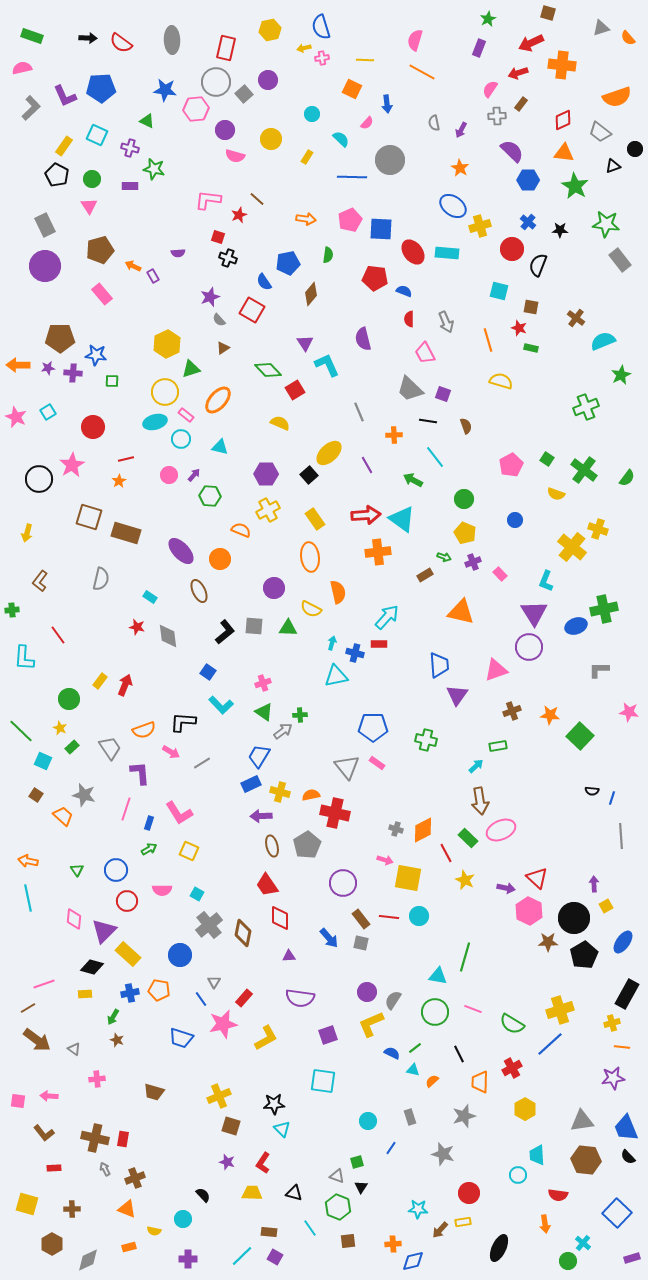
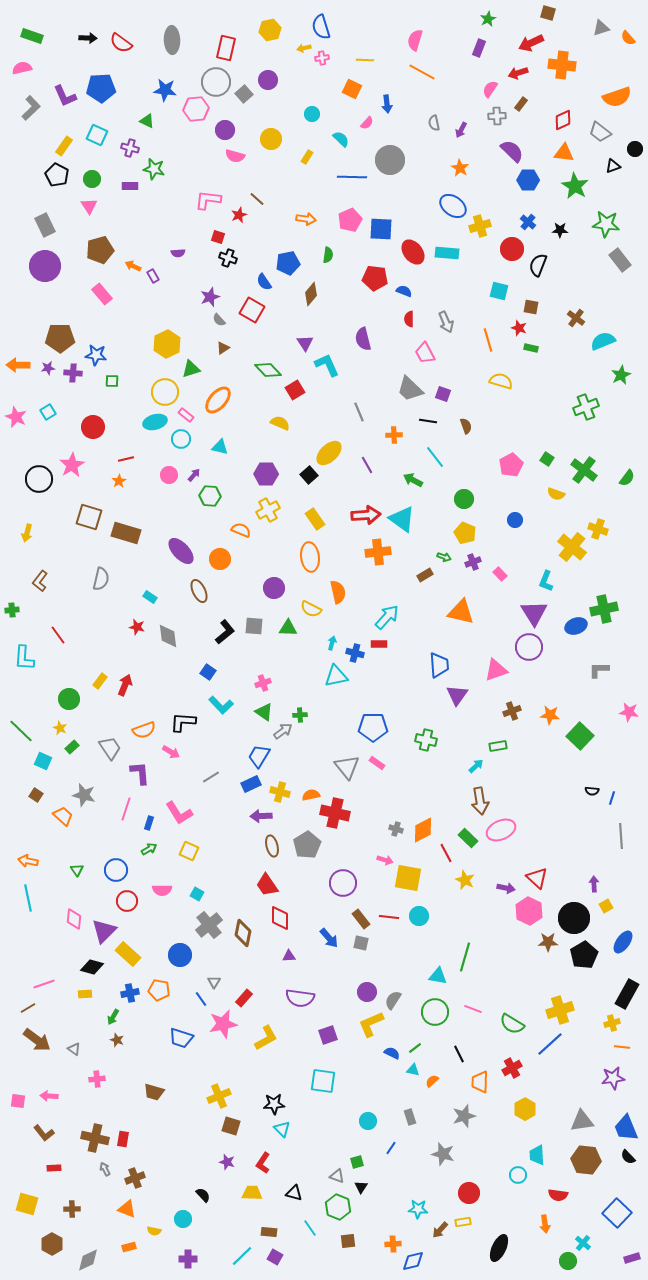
gray line at (202, 763): moved 9 px right, 14 px down
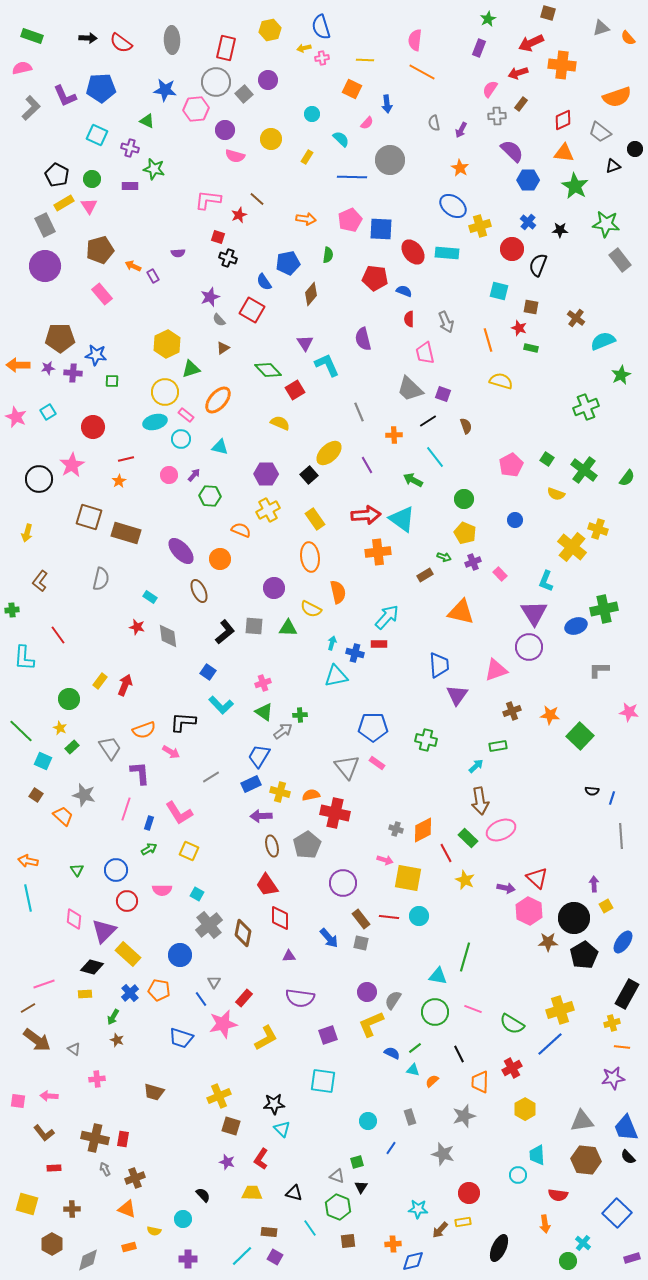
pink semicircle at (415, 40): rotated 10 degrees counterclockwise
yellow rectangle at (64, 146): moved 57 px down; rotated 24 degrees clockwise
pink trapezoid at (425, 353): rotated 15 degrees clockwise
black line at (428, 421): rotated 42 degrees counterclockwise
blue cross at (130, 993): rotated 30 degrees counterclockwise
red L-shape at (263, 1163): moved 2 px left, 4 px up
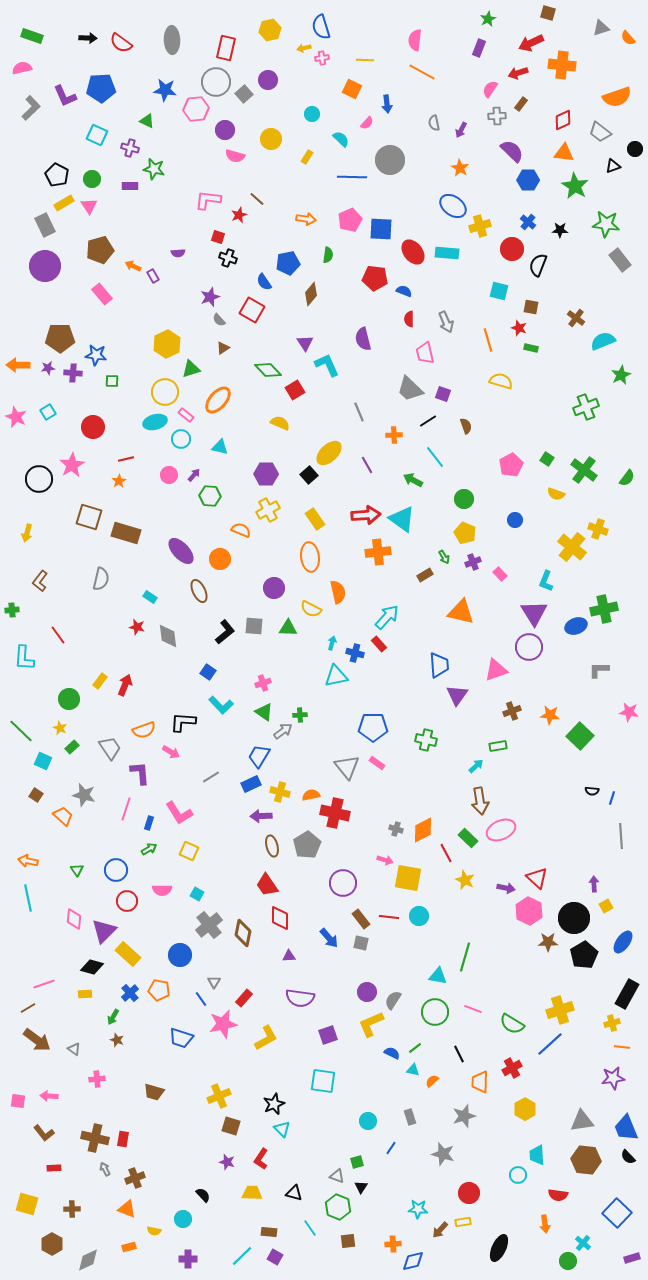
green arrow at (444, 557): rotated 40 degrees clockwise
red rectangle at (379, 644): rotated 49 degrees clockwise
black star at (274, 1104): rotated 20 degrees counterclockwise
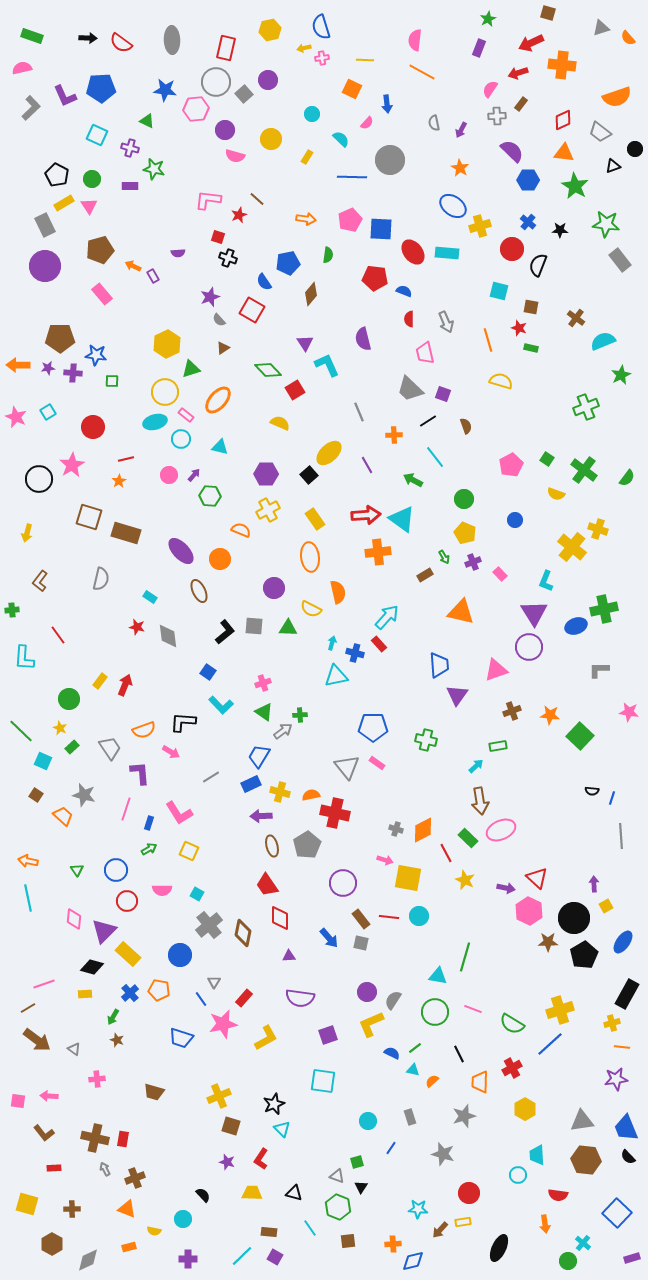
purple star at (613, 1078): moved 3 px right, 1 px down
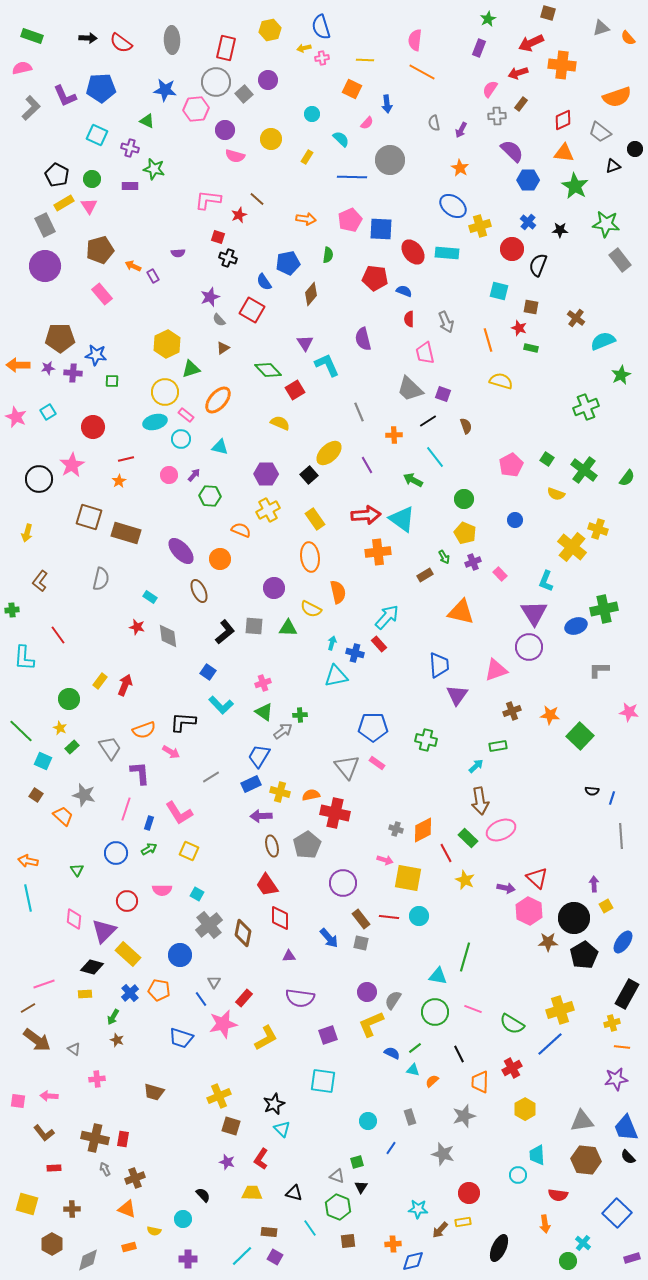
blue circle at (116, 870): moved 17 px up
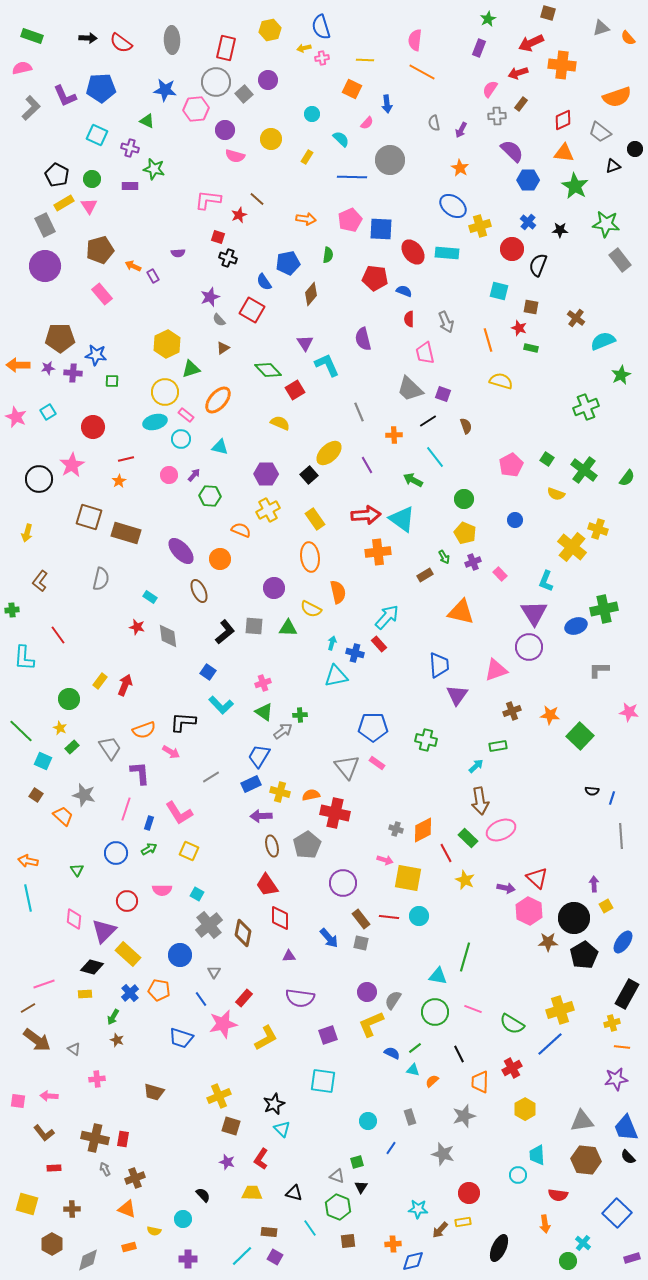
gray triangle at (214, 982): moved 10 px up
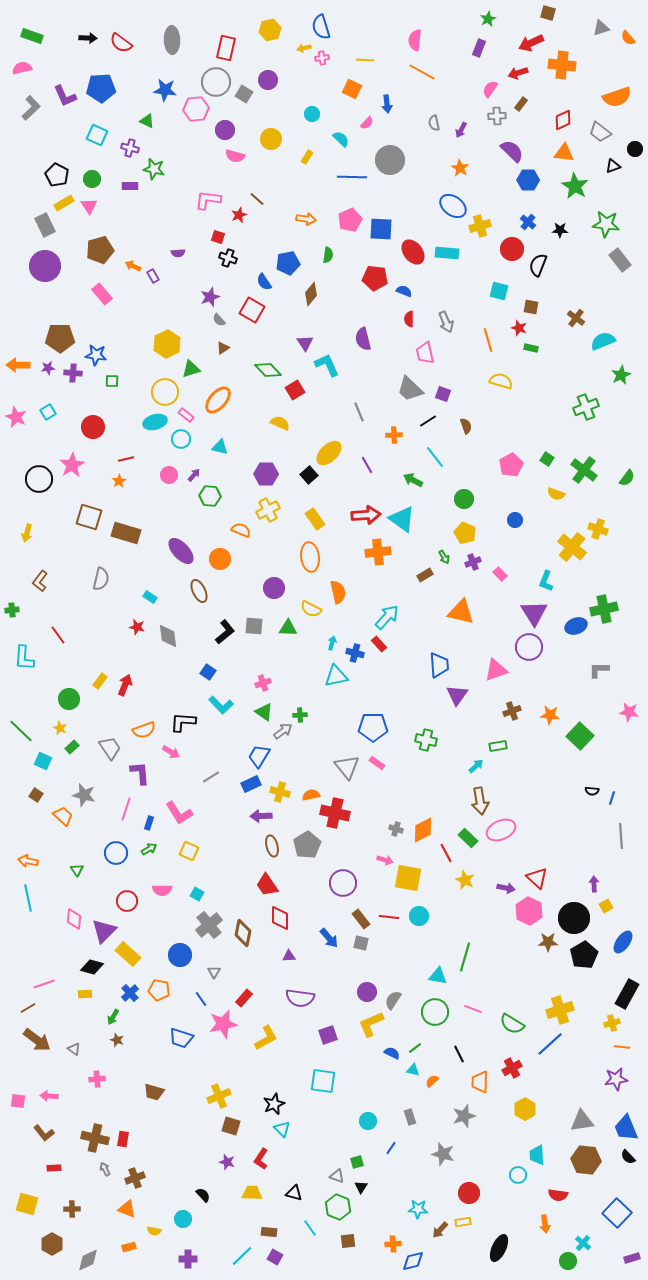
gray square at (244, 94): rotated 18 degrees counterclockwise
